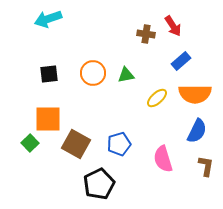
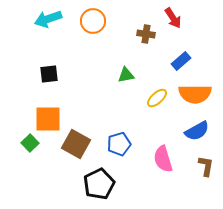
red arrow: moved 8 px up
orange circle: moved 52 px up
blue semicircle: rotated 35 degrees clockwise
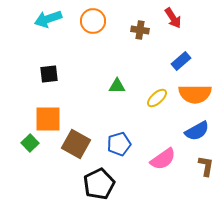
brown cross: moved 6 px left, 4 px up
green triangle: moved 9 px left, 11 px down; rotated 12 degrees clockwise
pink semicircle: rotated 108 degrees counterclockwise
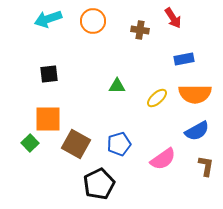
blue rectangle: moved 3 px right, 2 px up; rotated 30 degrees clockwise
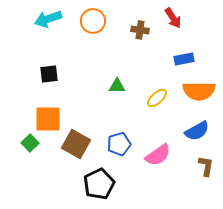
orange semicircle: moved 4 px right, 3 px up
pink semicircle: moved 5 px left, 4 px up
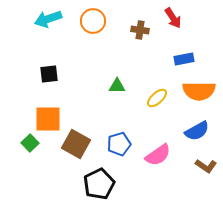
brown L-shape: rotated 115 degrees clockwise
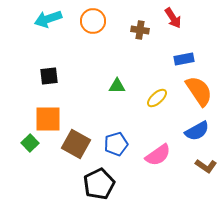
black square: moved 2 px down
orange semicircle: rotated 124 degrees counterclockwise
blue pentagon: moved 3 px left
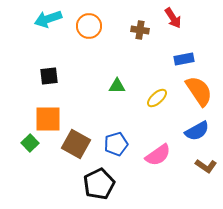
orange circle: moved 4 px left, 5 px down
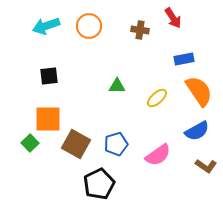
cyan arrow: moved 2 px left, 7 px down
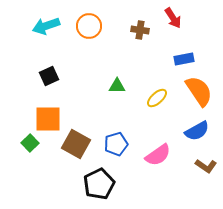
black square: rotated 18 degrees counterclockwise
